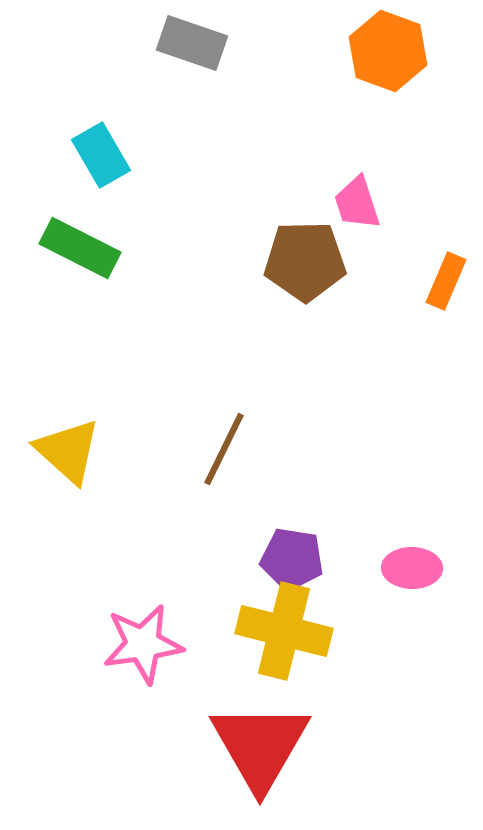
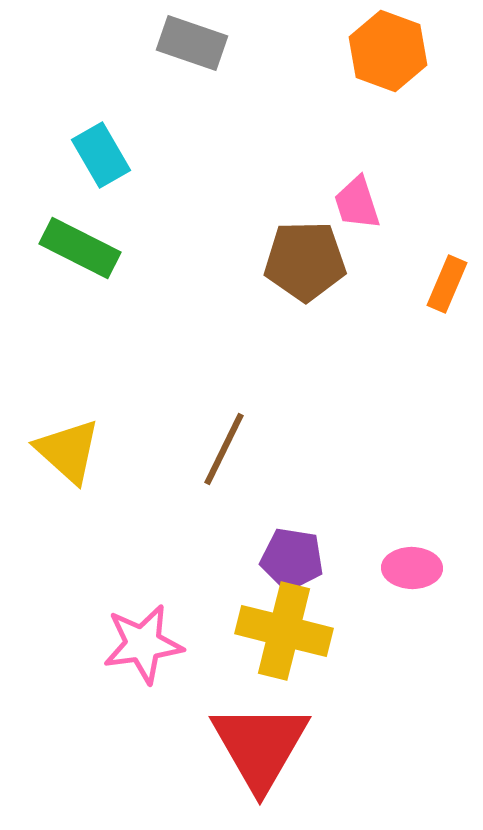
orange rectangle: moved 1 px right, 3 px down
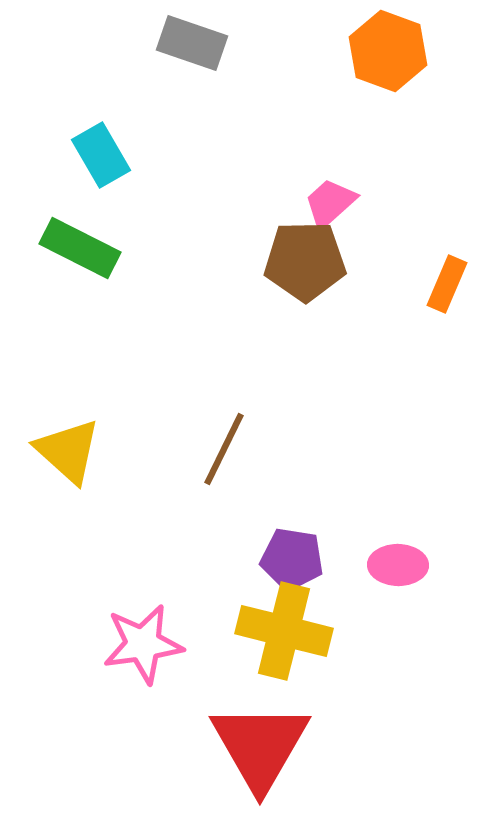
pink trapezoid: moved 27 px left; rotated 66 degrees clockwise
pink ellipse: moved 14 px left, 3 px up
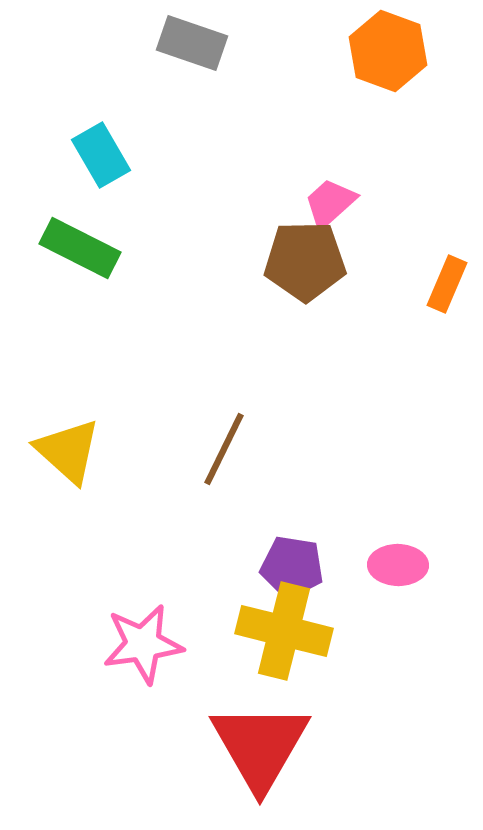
purple pentagon: moved 8 px down
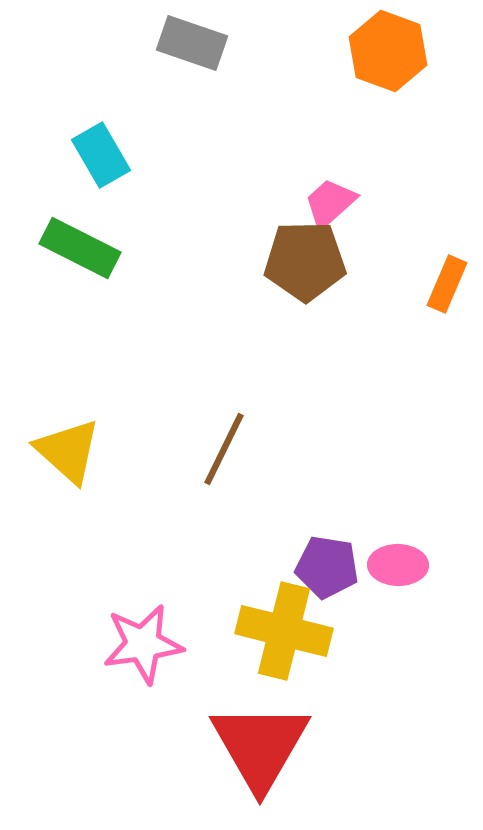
purple pentagon: moved 35 px right
